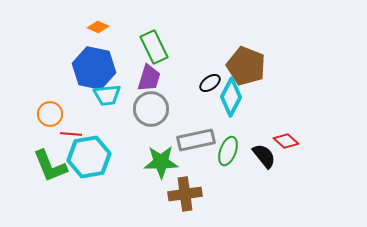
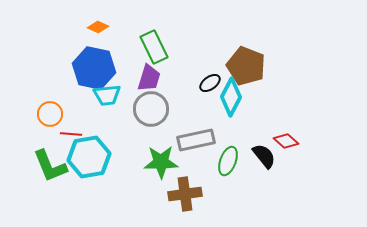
green ellipse: moved 10 px down
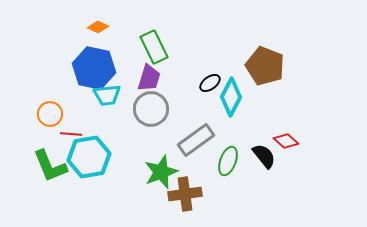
brown pentagon: moved 19 px right
gray rectangle: rotated 24 degrees counterclockwise
green star: moved 10 px down; rotated 20 degrees counterclockwise
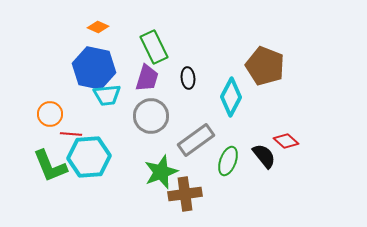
purple trapezoid: moved 2 px left
black ellipse: moved 22 px left, 5 px up; rotated 60 degrees counterclockwise
gray circle: moved 7 px down
cyan hexagon: rotated 6 degrees clockwise
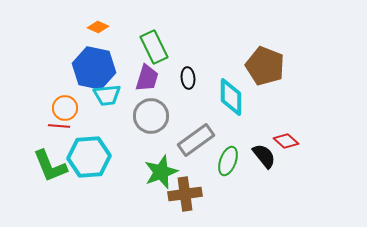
cyan diamond: rotated 27 degrees counterclockwise
orange circle: moved 15 px right, 6 px up
red line: moved 12 px left, 8 px up
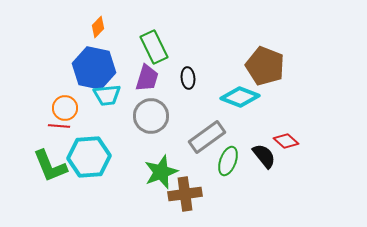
orange diamond: rotated 70 degrees counterclockwise
cyan diamond: moved 9 px right; rotated 69 degrees counterclockwise
gray rectangle: moved 11 px right, 3 px up
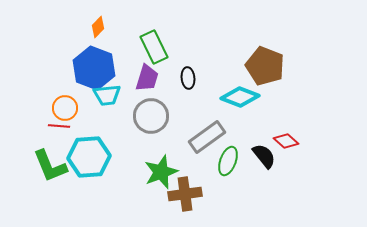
blue hexagon: rotated 9 degrees clockwise
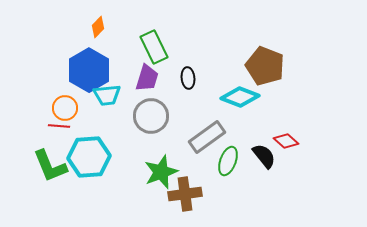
blue hexagon: moved 5 px left, 2 px down; rotated 9 degrees clockwise
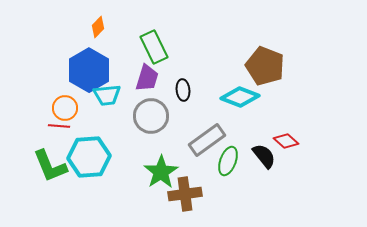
black ellipse: moved 5 px left, 12 px down
gray rectangle: moved 3 px down
green star: rotated 12 degrees counterclockwise
